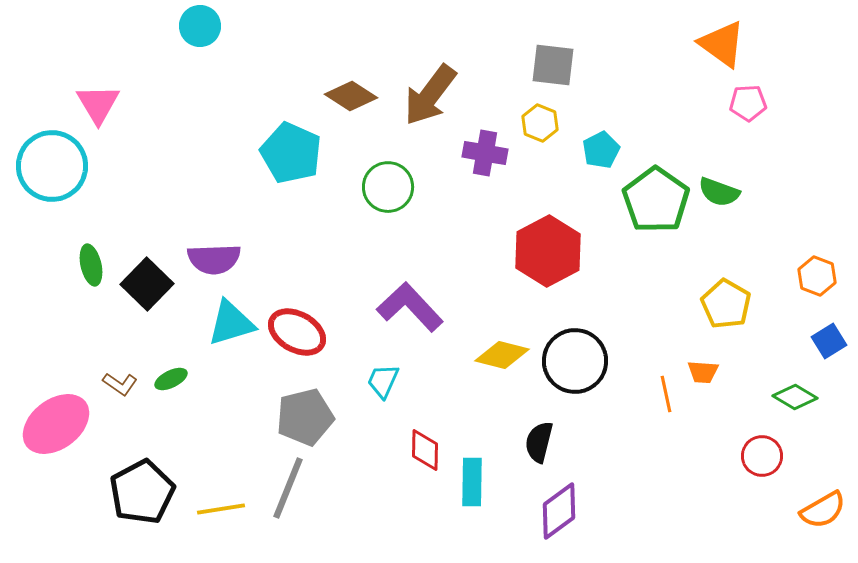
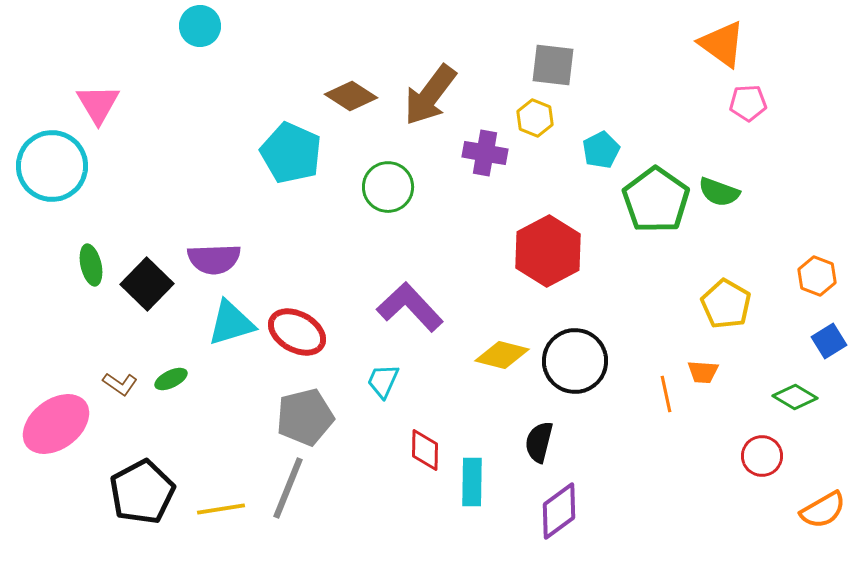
yellow hexagon at (540, 123): moved 5 px left, 5 px up
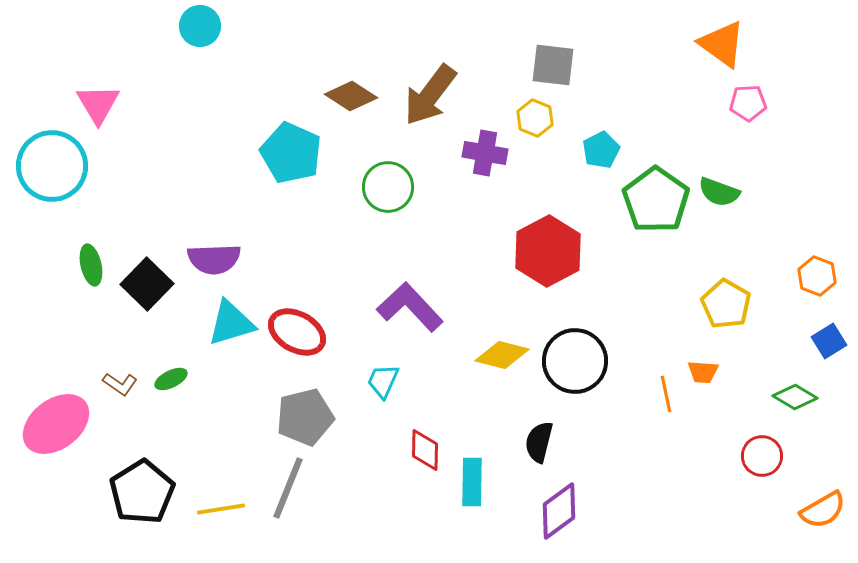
black pentagon at (142, 492): rotated 4 degrees counterclockwise
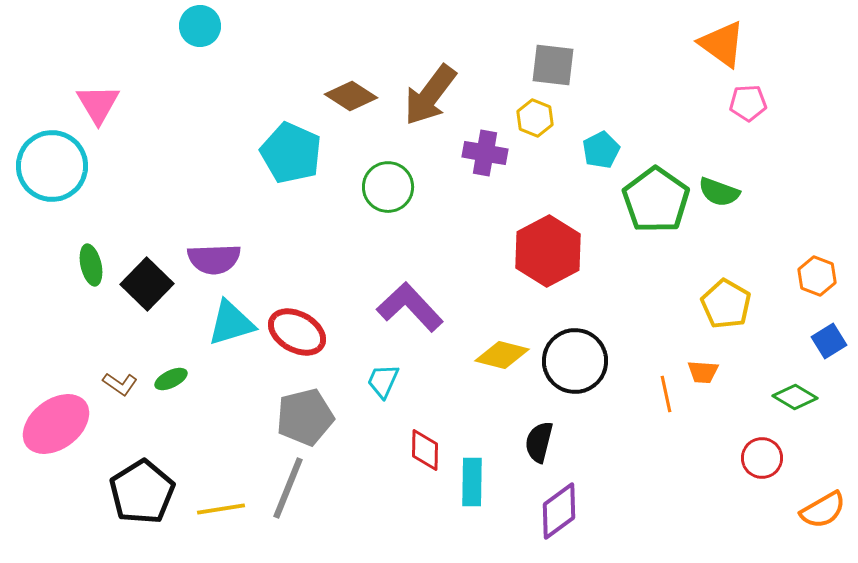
red circle at (762, 456): moved 2 px down
